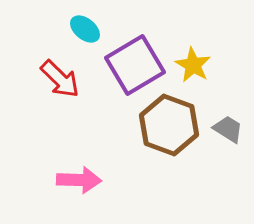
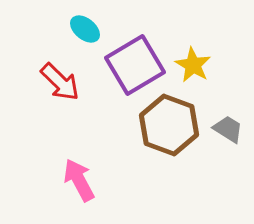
red arrow: moved 3 px down
pink arrow: rotated 120 degrees counterclockwise
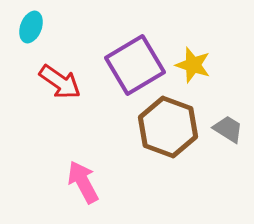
cyan ellipse: moved 54 px left, 2 px up; rotated 72 degrees clockwise
yellow star: rotated 12 degrees counterclockwise
red arrow: rotated 9 degrees counterclockwise
brown hexagon: moved 1 px left, 2 px down
pink arrow: moved 4 px right, 2 px down
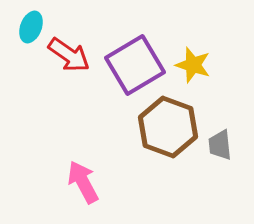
red arrow: moved 9 px right, 27 px up
gray trapezoid: moved 8 px left, 16 px down; rotated 128 degrees counterclockwise
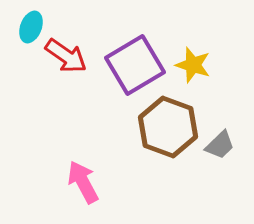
red arrow: moved 3 px left, 1 px down
gray trapezoid: rotated 128 degrees counterclockwise
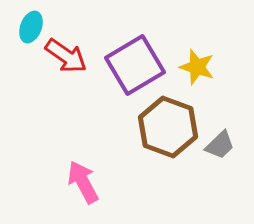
yellow star: moved 4 px right, 2 px down
